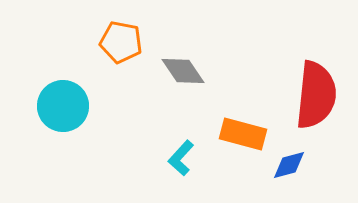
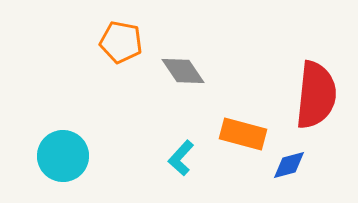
cyan circle: moved 50 px down
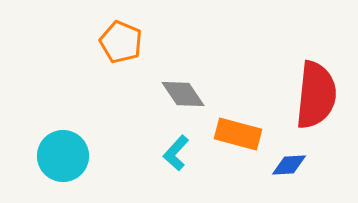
orange pentagon: rotated 12 degrees clockwise
gray diamond: moved 23 px down
orange rectangle: moved 5 px left
cyan L-shape: moved 5 px left, 5 px up
blue diamond: rotated 12 degrees clockwise
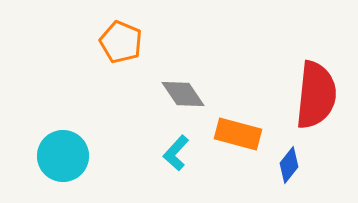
blue diamond: rotated 48 degrees counterclockwise
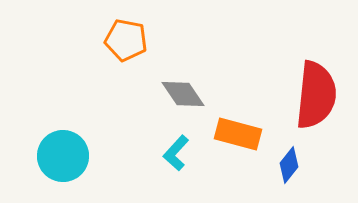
orange pentagon: moved 5 px right, 2 px up; rotated 12 degrees counterclockwise
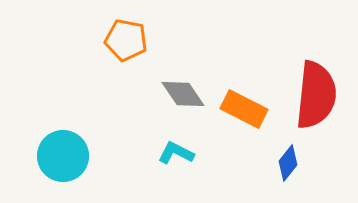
orange rectangle: moved 6 px right, 25 px up; rotated 12 degrees clockwise
cyan L-shape: rotated 75 degrees clockwise
blue diamond: moved 1 px left, 2 px up
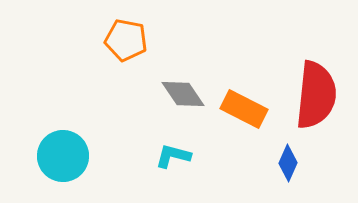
cyan L-shape: moved 3 px left, 3 px down; rotated 12 degrees counterclockwise
blue diamond: rotated 15 degrees counterclockwise
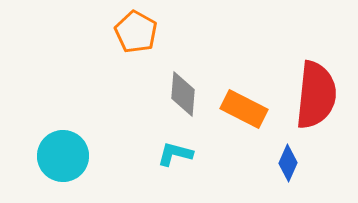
orange pentagon: moved 10 px right, 8 px up; rotated 18 degrees clockwise
gray diamond: rotated 39 degrees clockwise
cyan L-shape: moved 2 px right, 2 px up
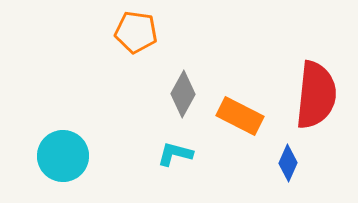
orange pentagon: rotated 21 degrees counterclockwise
gray diamond: rotated 24 degrees clockwise
orange rectangle: moved 4 px left, 7 px down
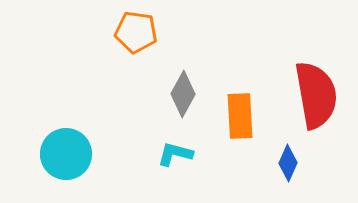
red semicircle: rotated 16 degrees counterclockwise
orange rectangle: rotated 60 degrees clockwise
cyan circle: moved 3 px right, 2 px up
